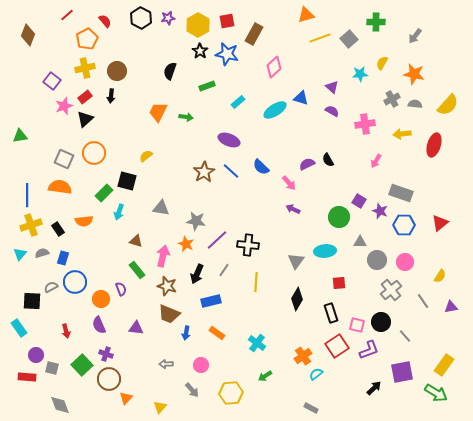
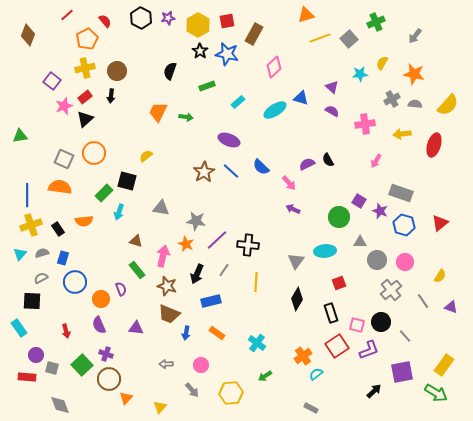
green cross at (376, 22): rotated 24 degrees counterclockwise
blue hexagon at (404, 225): rotated 15 degrees clockwise
red square at (339, 283): rotated 16 degrees counterclockwise
gray semicircle at (51, 287): moved 10 px left, 9 px up
purple triangle at (451, 307): rotated 32 degrees clockwise
black arrow at (374, 388): moved 3 px down
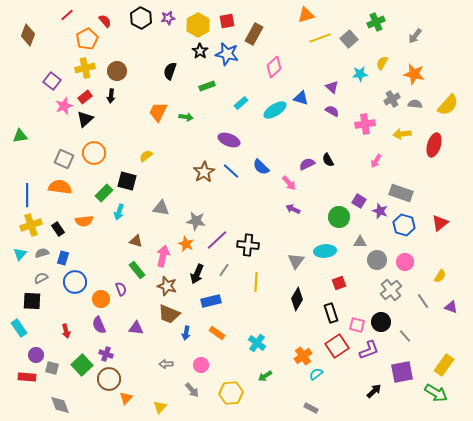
cyan rectangle at (238, 102): moved 3 px right, 1 px down
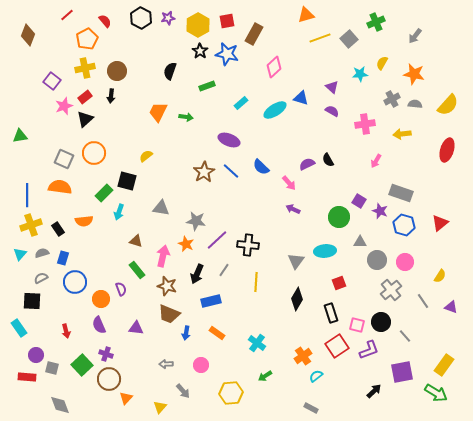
red ellipse at (434, 145): moved 13 px right, 5 px down
cyan semicircle at (316, 374): moved 2 px down
gray arrow at (192, 390): moved 9 px left, 1 px down
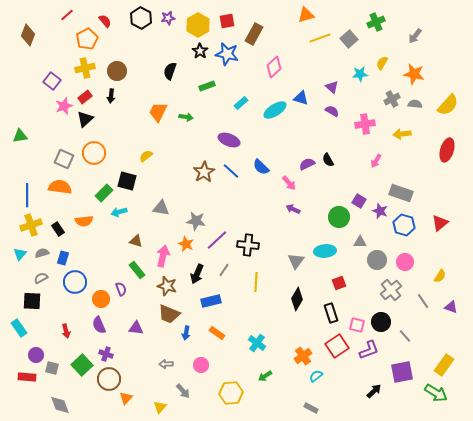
cyan arrow at (119, 212): rotated 56 degrees clockwise
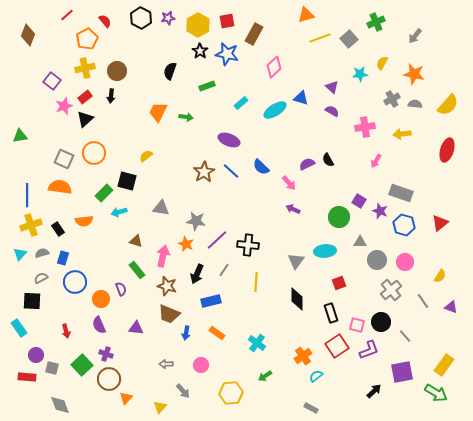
pink cross at (365, 124): moved 3 px down
black diamond at (297, 299): rotated 30 degrees counterclockwise
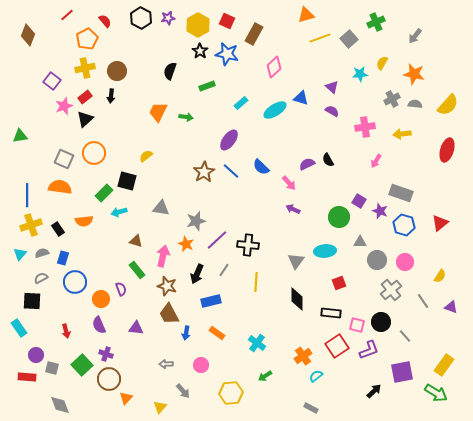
red square at (227, 21): rotated 35 degrees clockwise
purple ellipse at (229, 140): rotated 75 degrees counterclockwise
gray star at (196, 221): rotated 24 degrees counterclockwise
black rectangle at (331, 313): rotated 66 degrees counterclockwise
brown trapezoid at (169, 314): rotated 40 degrees clockwise
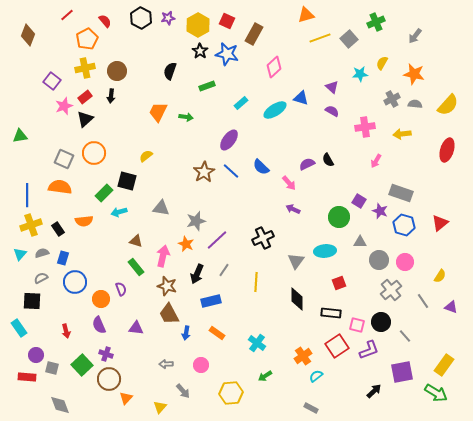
black cross at (248, 245): moved 15 px right, 7 px up; rotated 30 degrees counterclockwise
gray circle at (377, 260): moved 2 px right
green rectangle at (137, 270): moved 1 px left, 3 px up
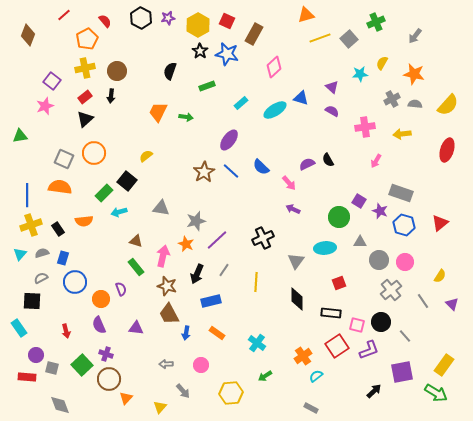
red line at (67, 15): moved 3 px left
pink star at (64, 106): moved 19 px left
black square at (127, 181): rotated 24 degrees clockwise
cyan ellipse at (325, 251): moved 3 px up
purple triangle at (451, 307): moved 1 px right, 3 px up; rotated 24 degrees clockwise
